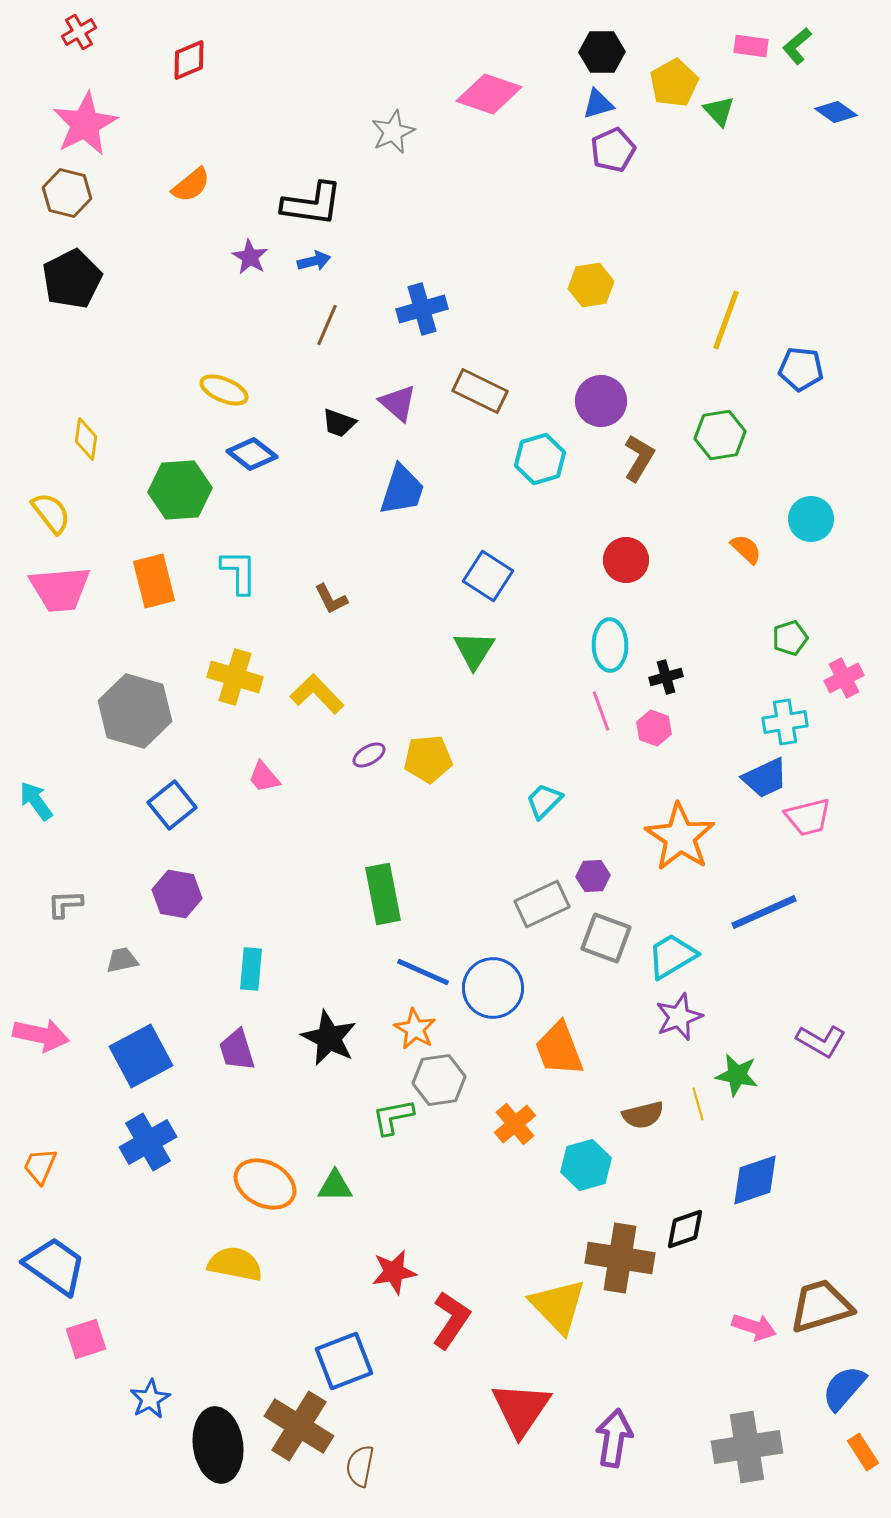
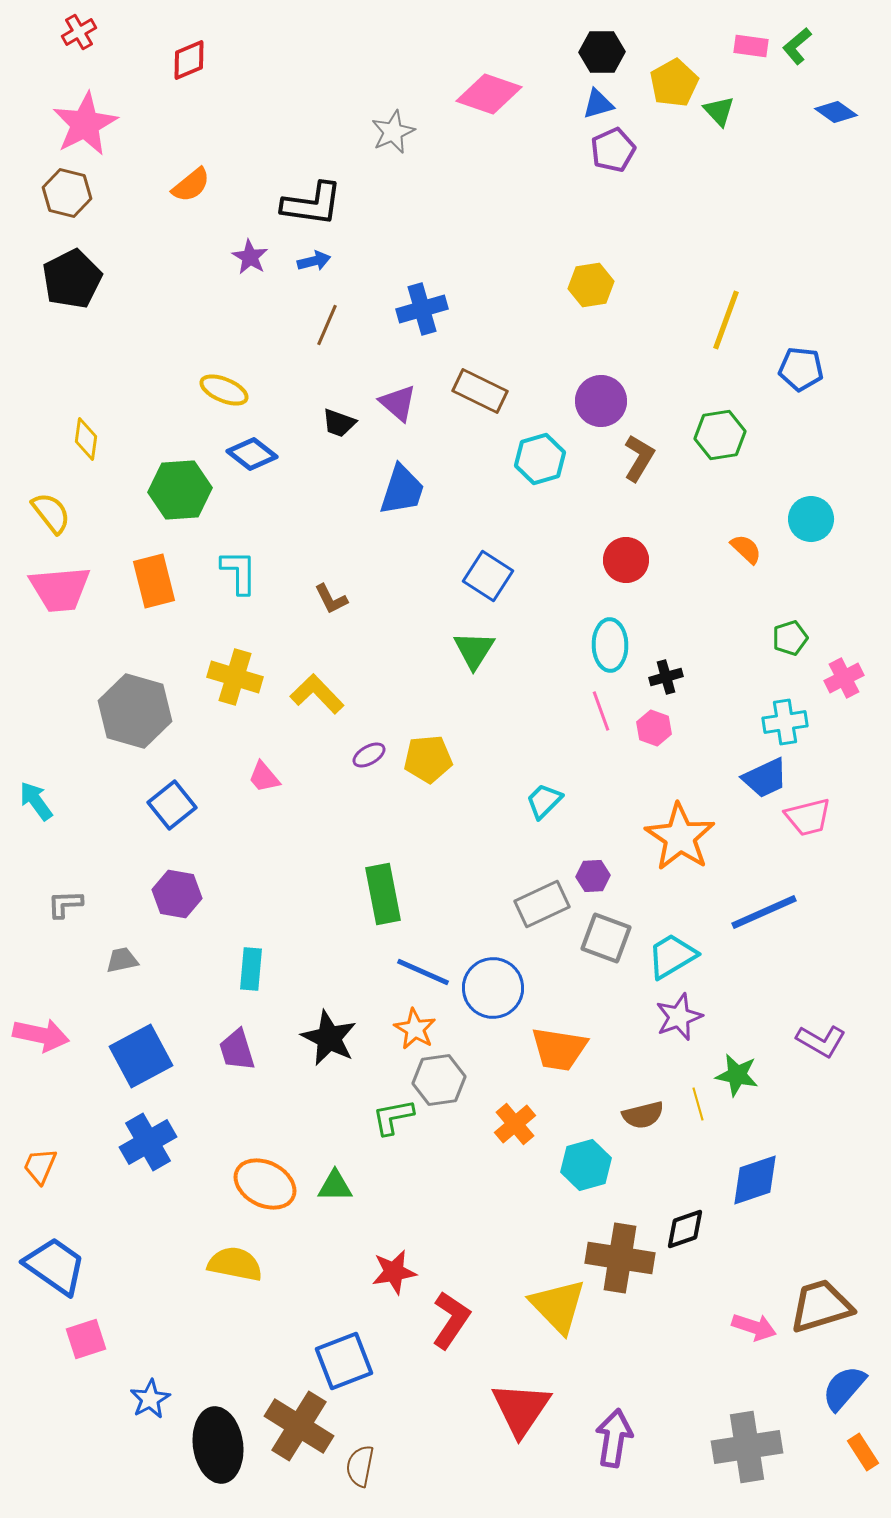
orange trapezoid at (559, 1049): rotated 60 degrees counterclockwise
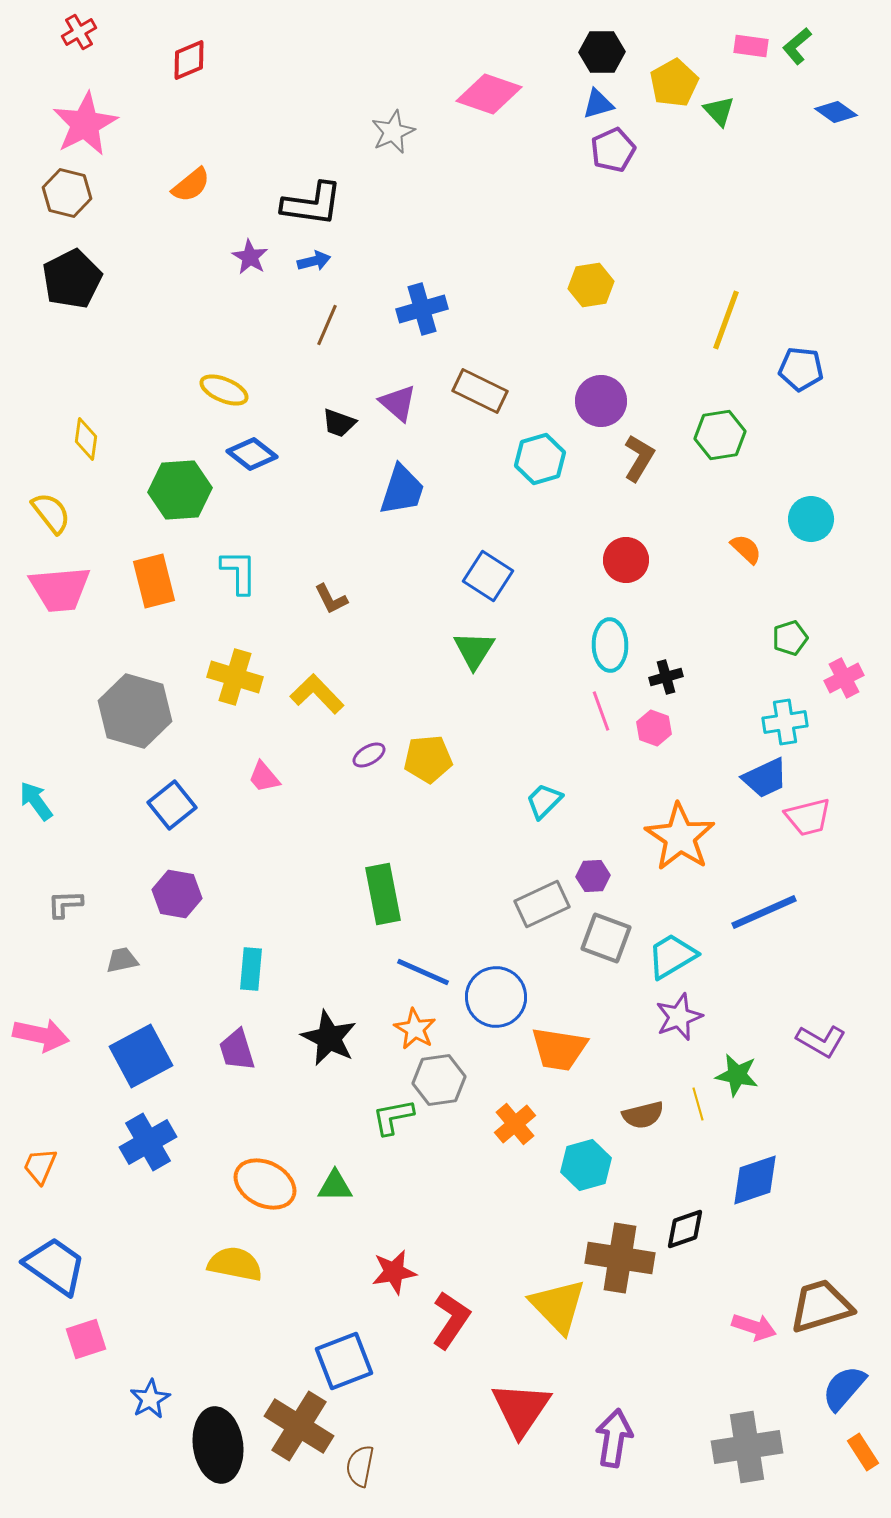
blue circle at (493, 988): moved 3 px right, 9 px down
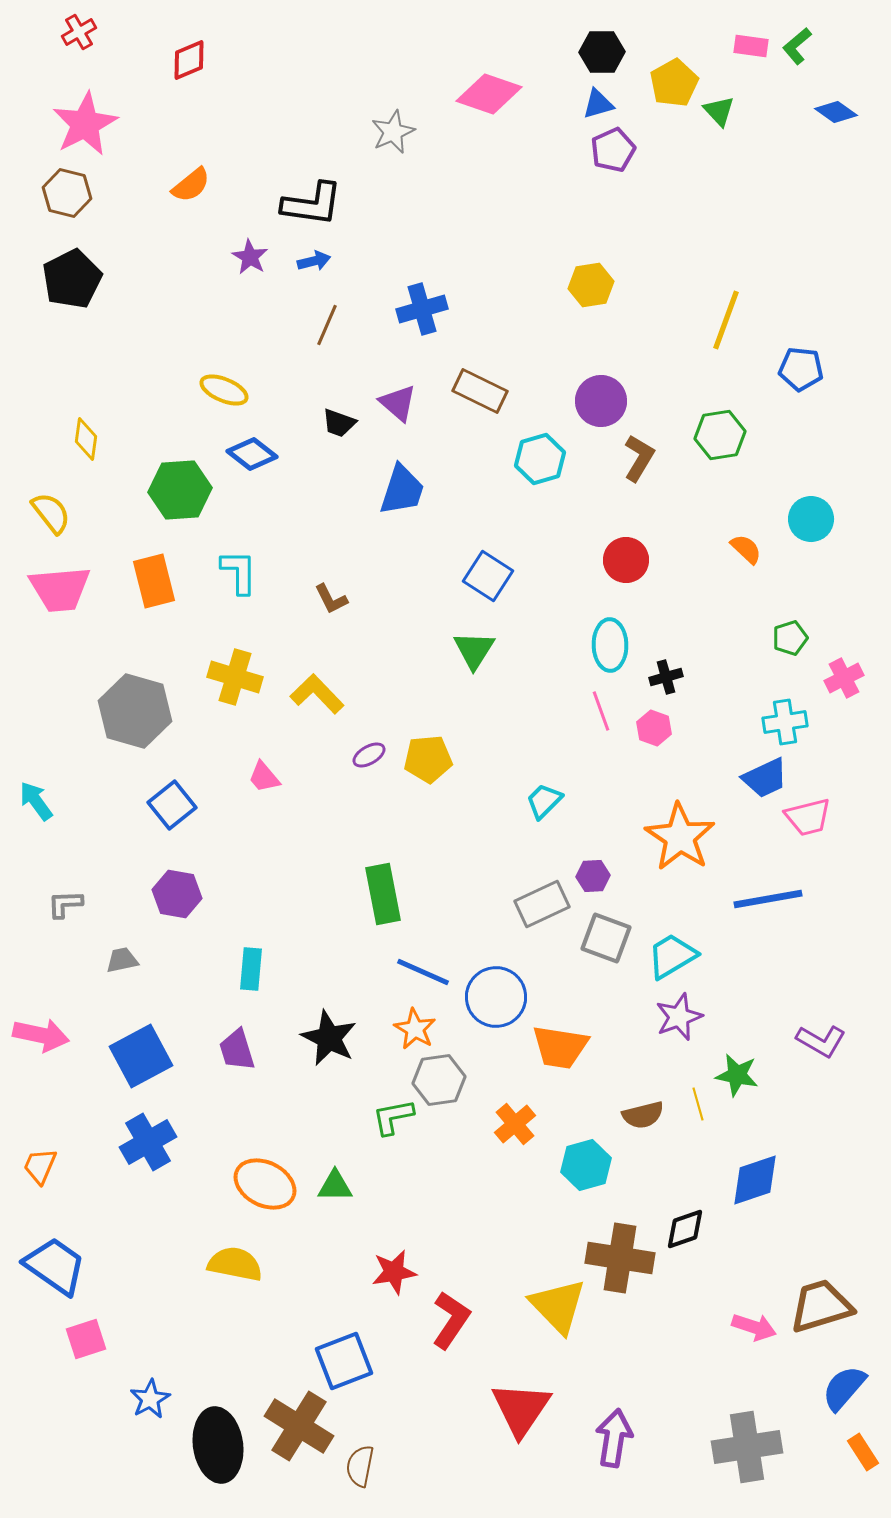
blue line at (764, 912): moved 4 px right, 13 px up; rotated 14 degrees clockwise
orange trapezoid at (559, 1049): moved 1 px right, 2 px up
